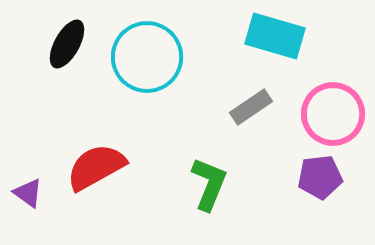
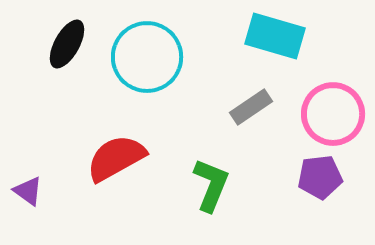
red semicircle: moved 20 px right, 9 px up
green L-shape: moved 2 px right, 1 px down
purple triangle: moved 2 px up
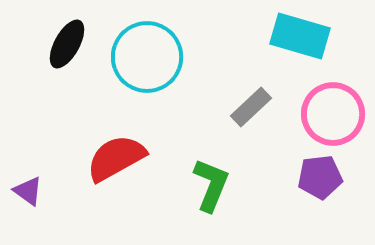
cyan rectangle: moved 25 px right
gray rectangle: rotated 9 degrees counterclockwise
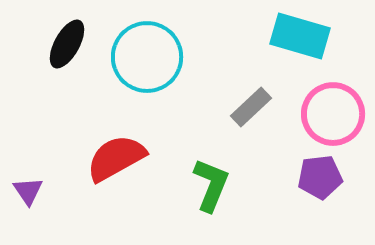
purple triangle: rotated 20 degrees clockwise
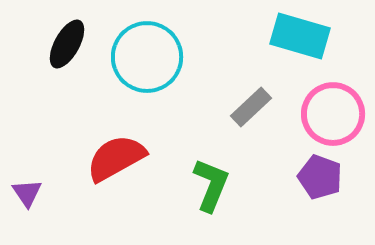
purple pentagon: rotated 27 degrees clockwise
purple triangle: moved 1 px left, 2 px down
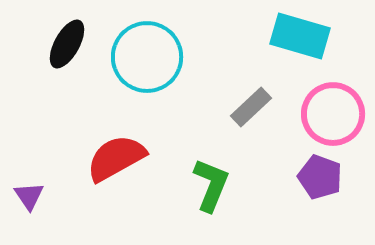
purple triangle: moved 2 px right, 3 px down
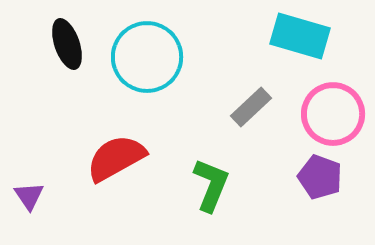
black ellipse: rotated 48 degrees counterclockwise
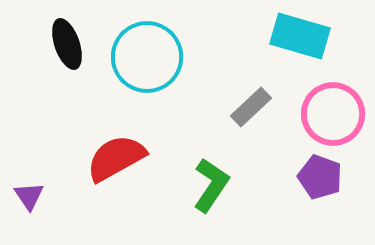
green L-shape: rotated 12 degrees clockwise
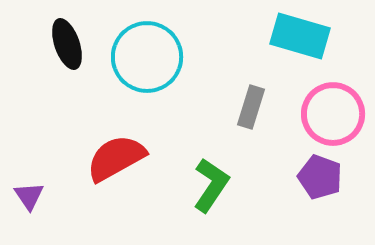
gray rectangle: rotated 30 degrees counterclockwise
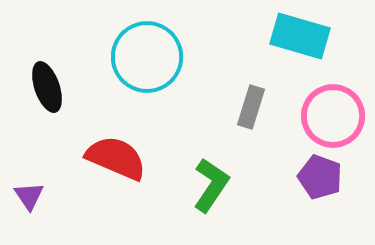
black ellipse: moved 20 px left, 43 px down
pink circle: moved 2 px down
red semicircle: rotated 52 degrees clockwise
